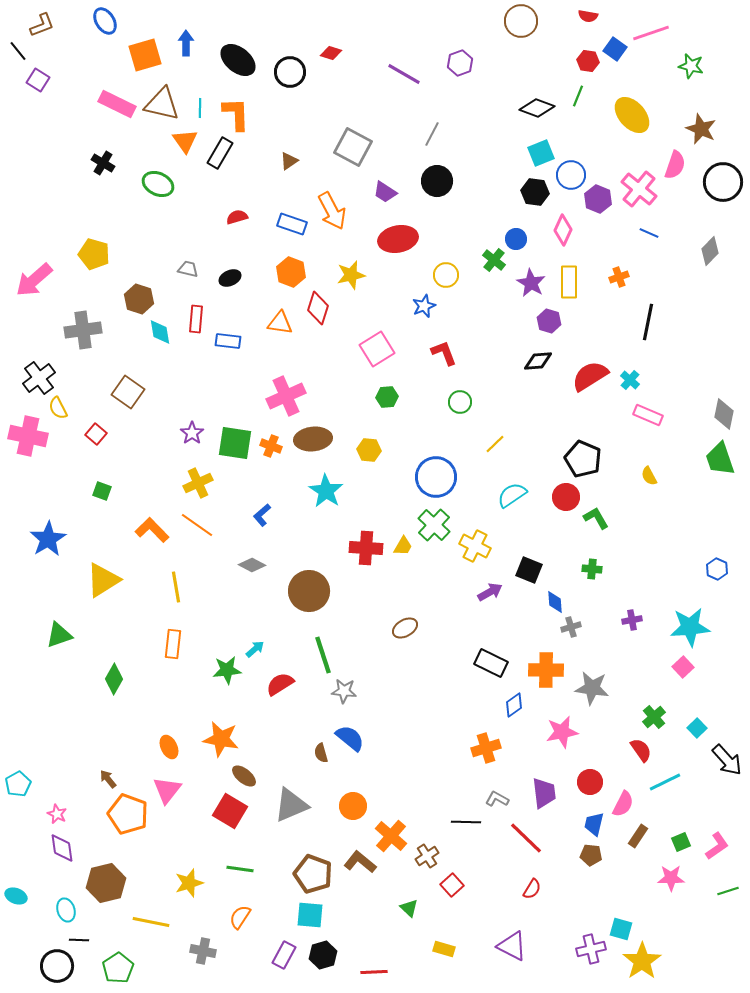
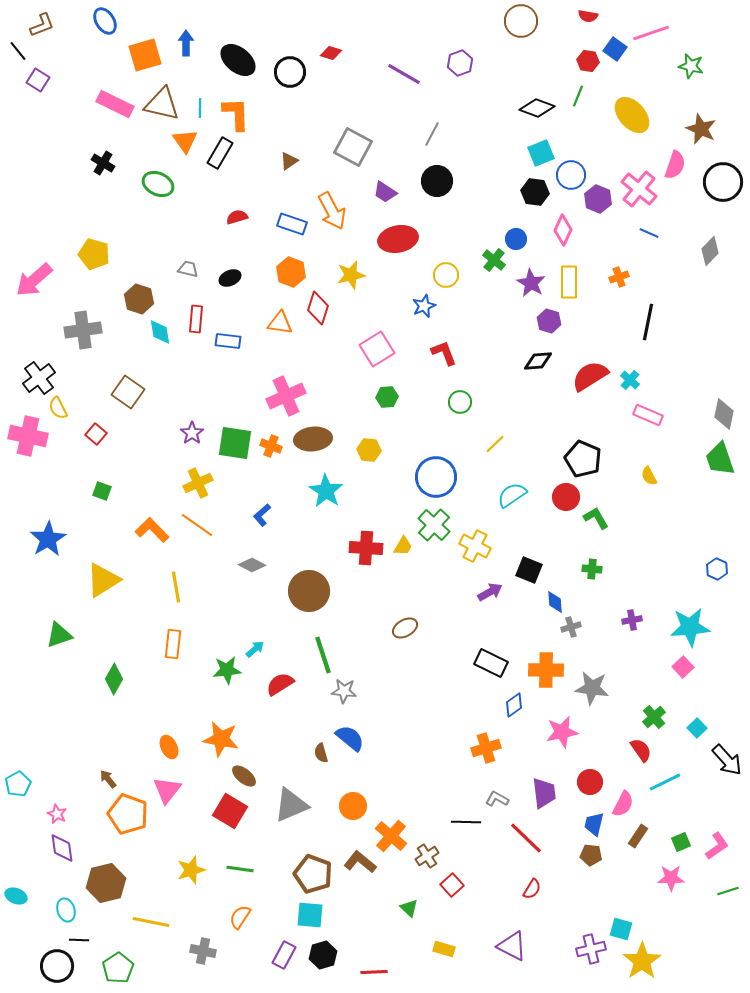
pink rectangle at (117, 104): moved 2 px left
yellow star at (189, 883): moved 2 px right, 13 px up
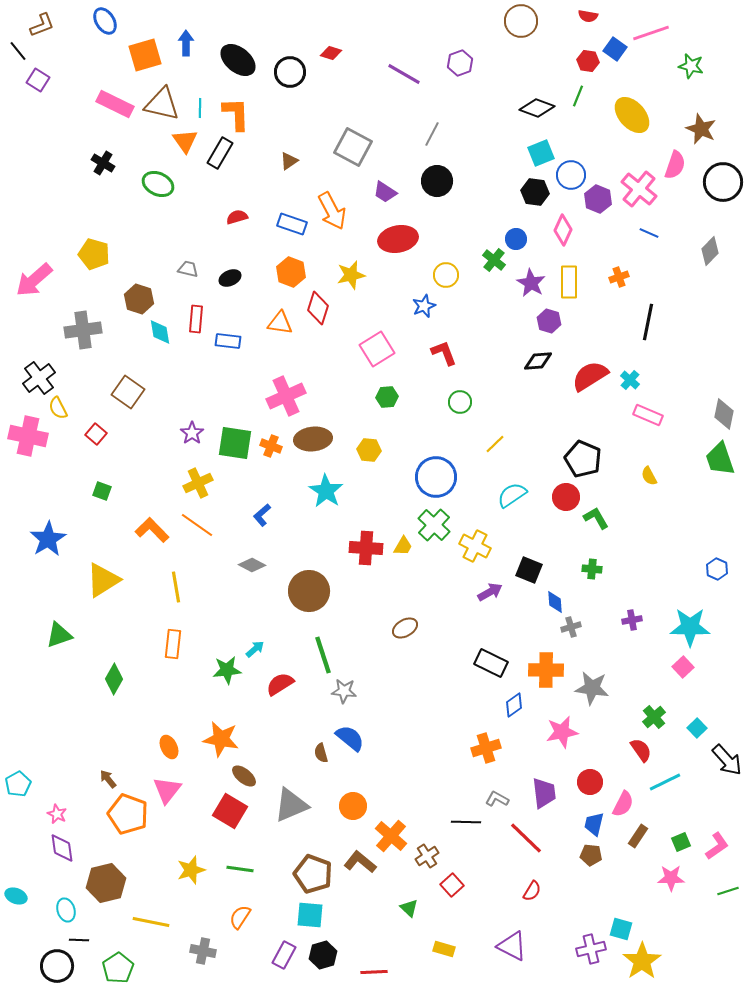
cyan star at (690, 627): rotated 6 degrees clockwise
red semicircle at (532, 889): moved 2 px down
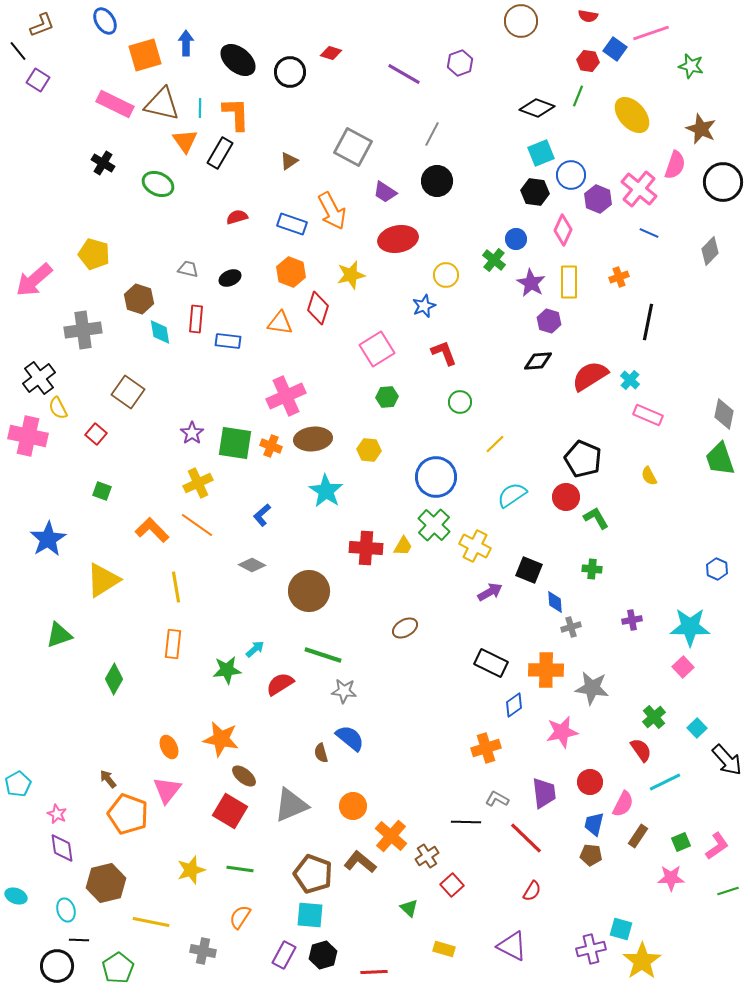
green line at (323, 655): rotated 54 degrees counterclockwise
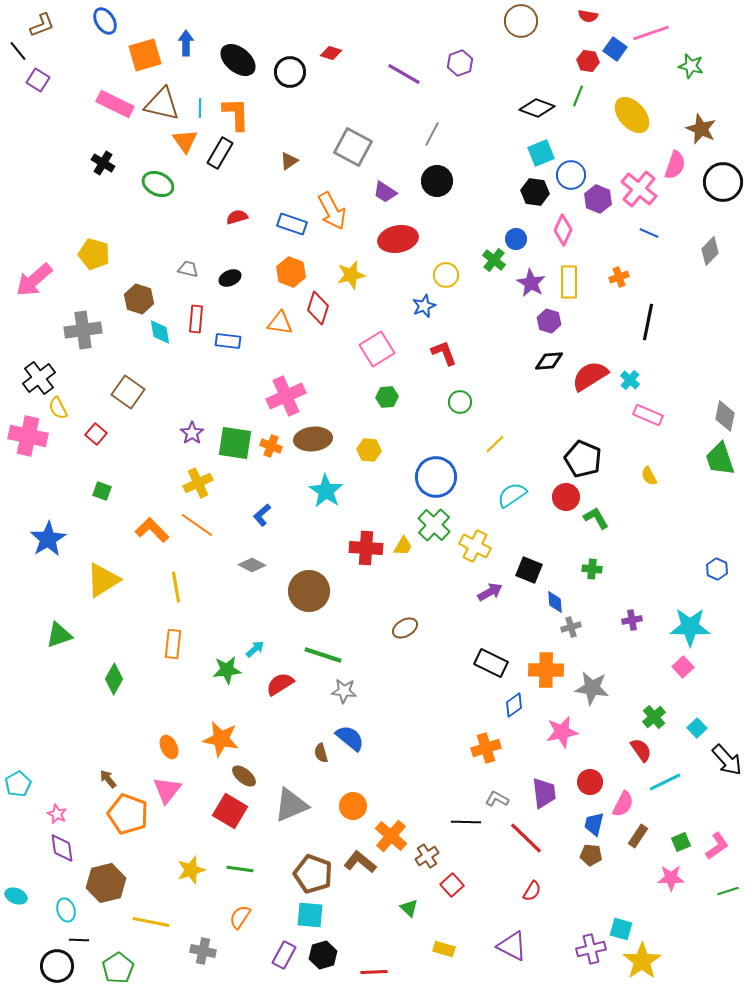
black diamond at (538, 361): moved 11 px right
gray diamond at (724, 414): moved 1 px right, 2 px down
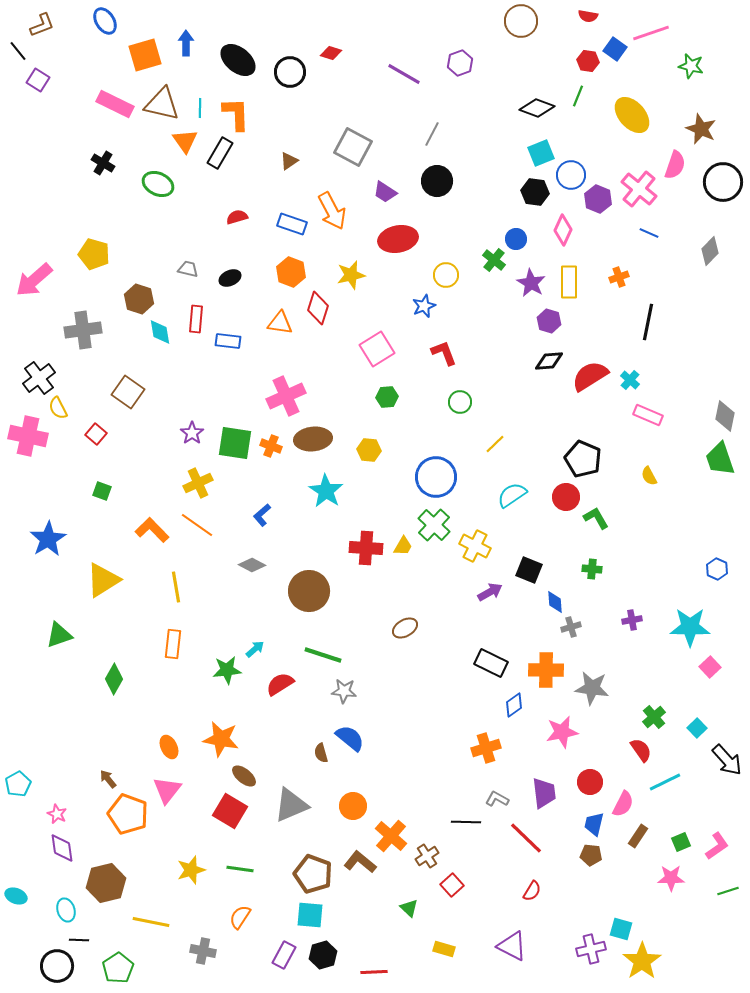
pink square at (683, 667): moved 27 px right
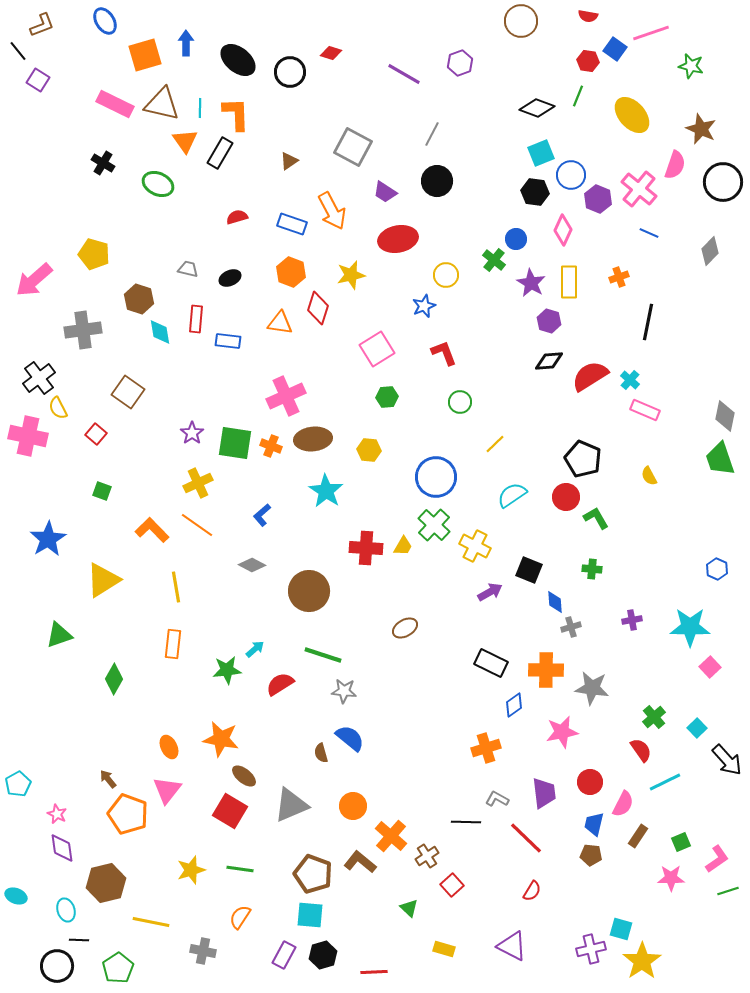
pink rectangle at (648, 415): moved 3 px left, 5 px up
pink L-shape at (717, 846): moved 13 px down
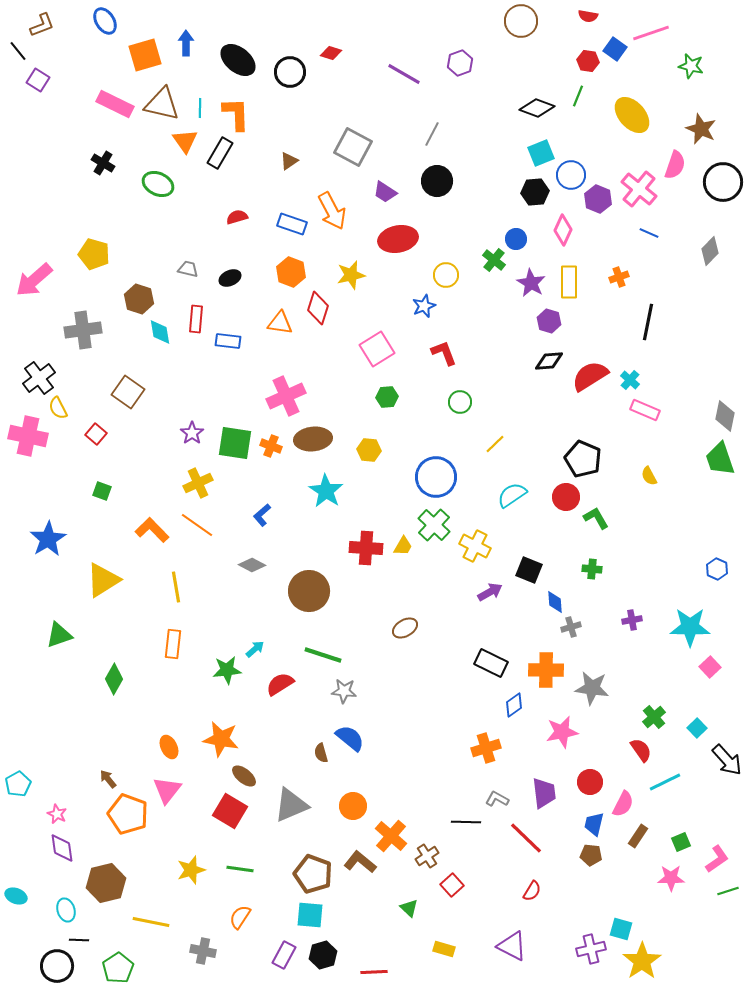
black hexagon at (535, 192): rotated 12 degrees counterclockwise
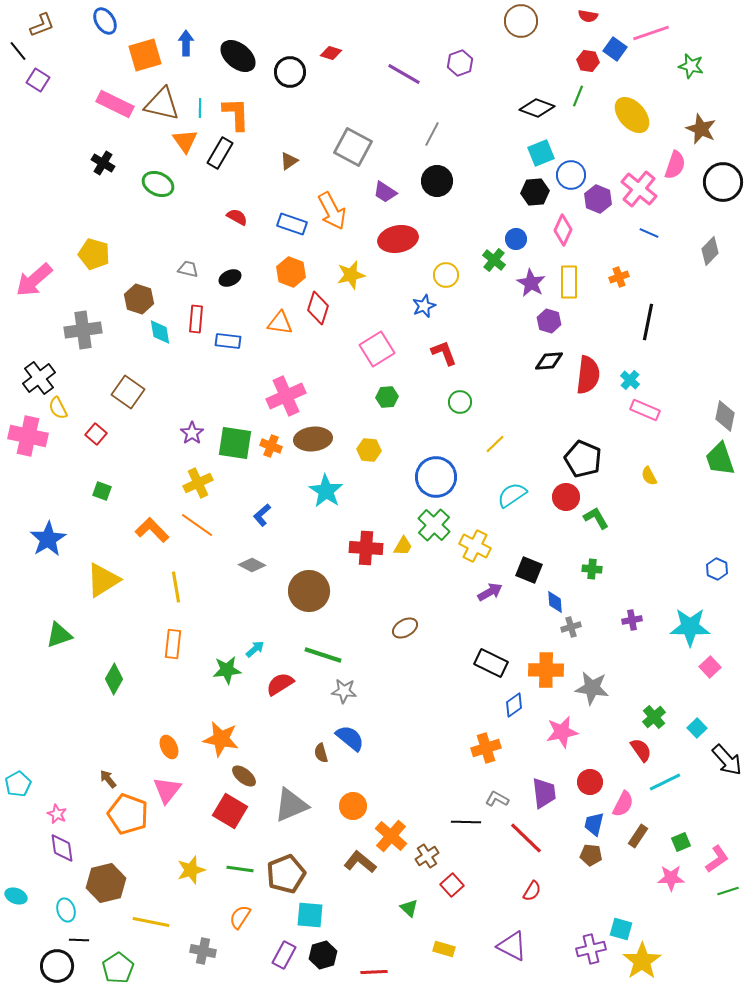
black ellipse at (238, 60): moved 4 px up
red semicircle at (237, 217): rotated 45 degrees clockwise
red semicircle at (590, 376): moved 2 px left, 1 px up; rotated 129 degrees clockwise
brown pentagon at (313, 874): moved 27 px left; rotated 30 degrees clockwise
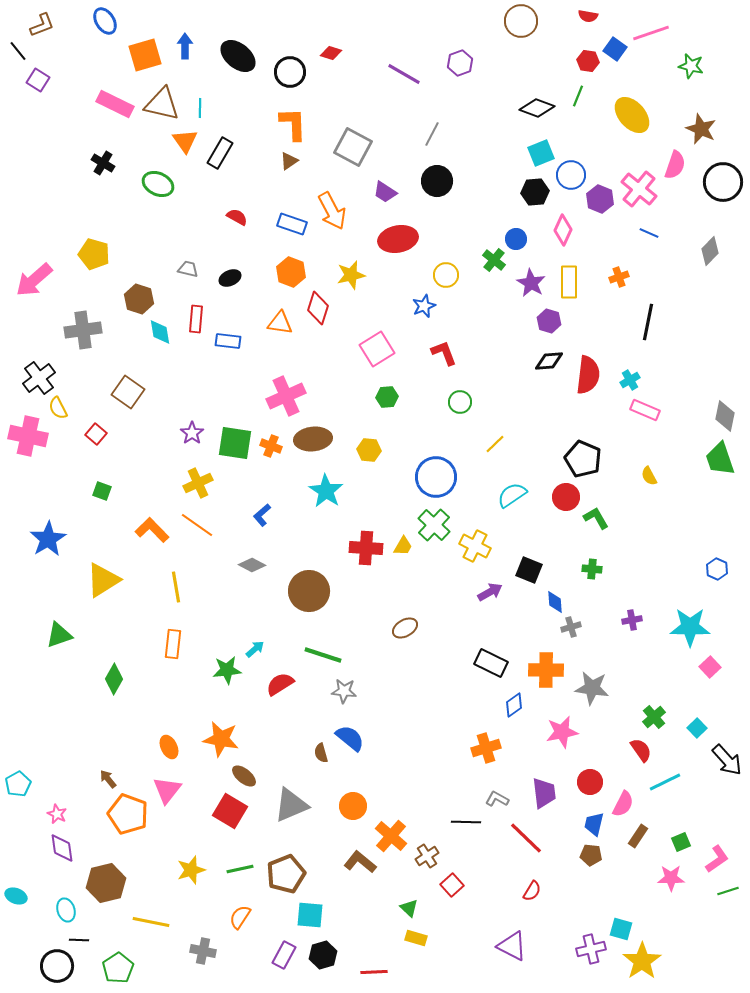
blue arrow at (186, 43): moved 1 px left, 3 px down
orange L-shape at (236, 114): moved 57 px right, 10 px down
purple hexagon at (598, 199): moved 2 px right
cyan cross at (630, 380): rotated 18 degrees clockwise
green line at (240, 869): rotated 20 degrees counterclockwise
yellow rectangle at (444, 949): moved 28 px left, 11 px up
